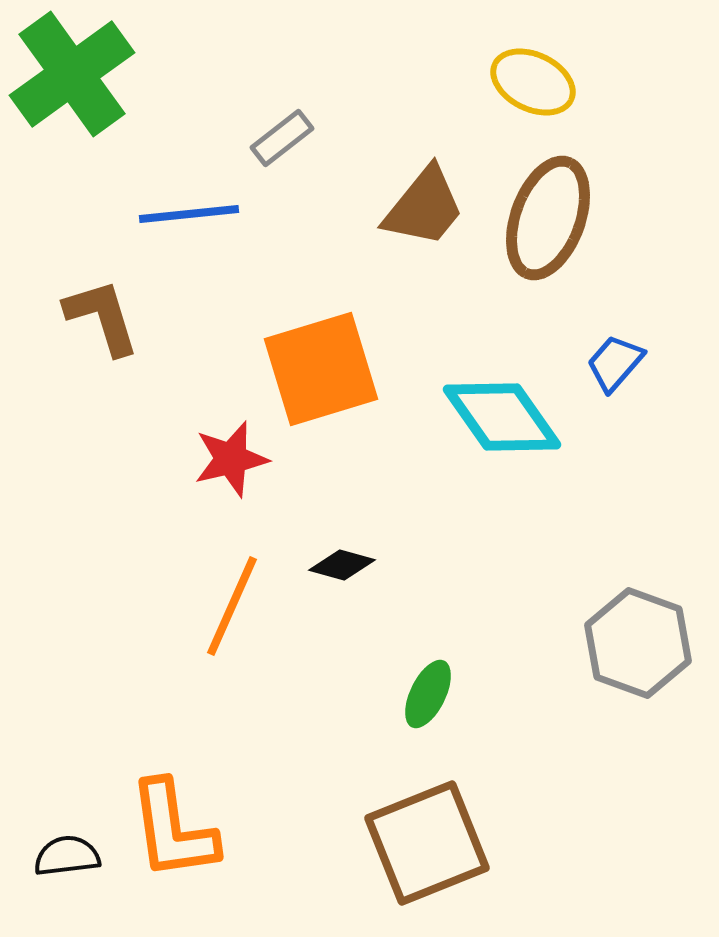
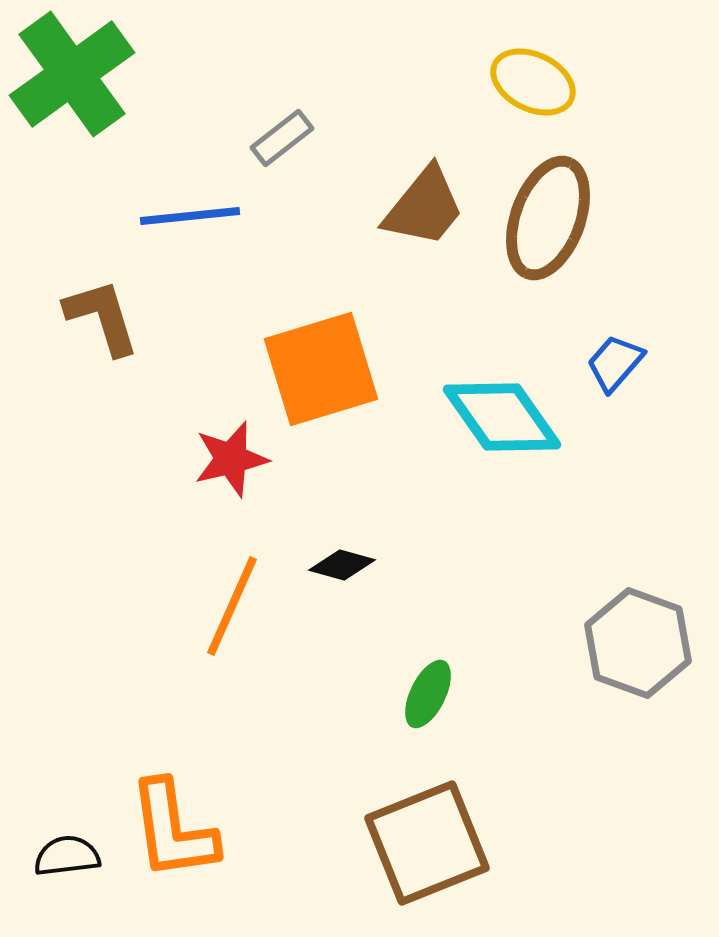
blue line: moved 1 px right, 2 px down
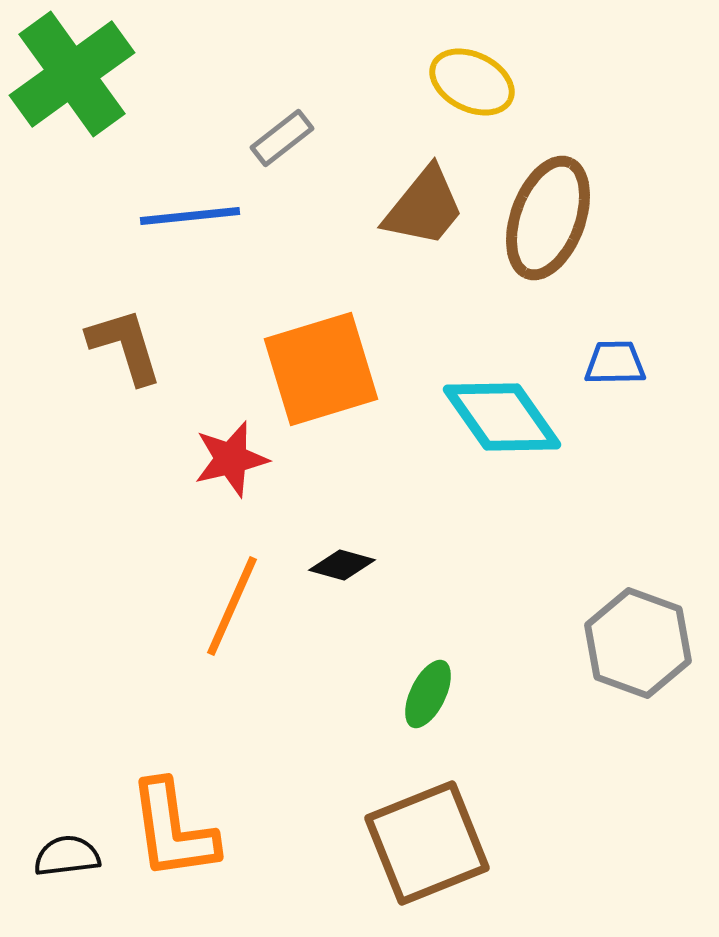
yellow ellipse: moved 61 px left
brown L-shape: moved 23 px right, 29 px down
blue trapezoid: rotated 48 degrees clockwise
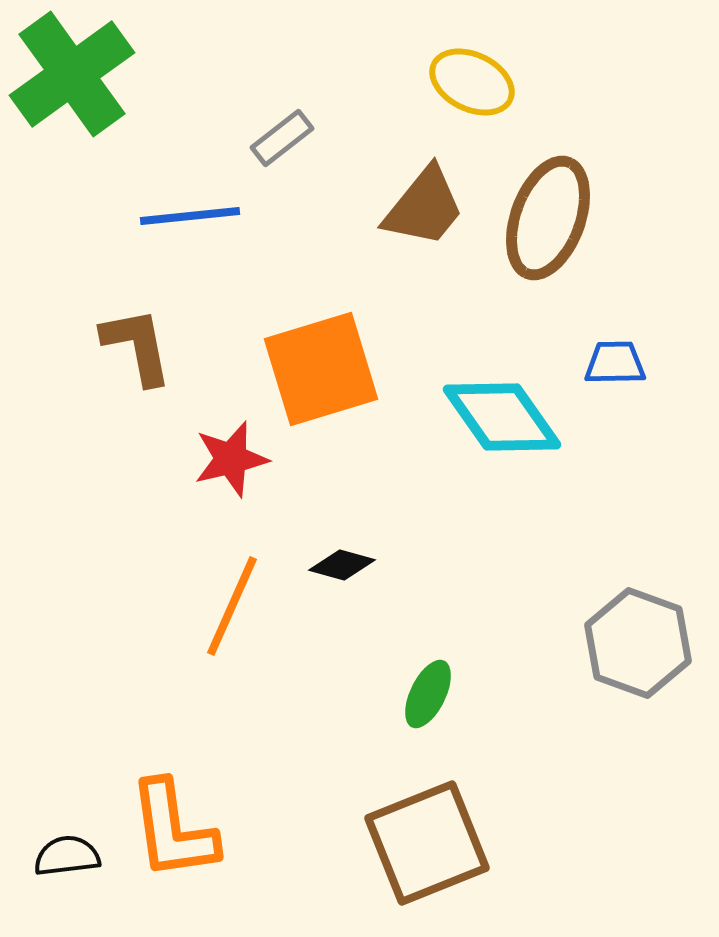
brown L-shape: moved 12 px right; rotated 6 degrees clockwise
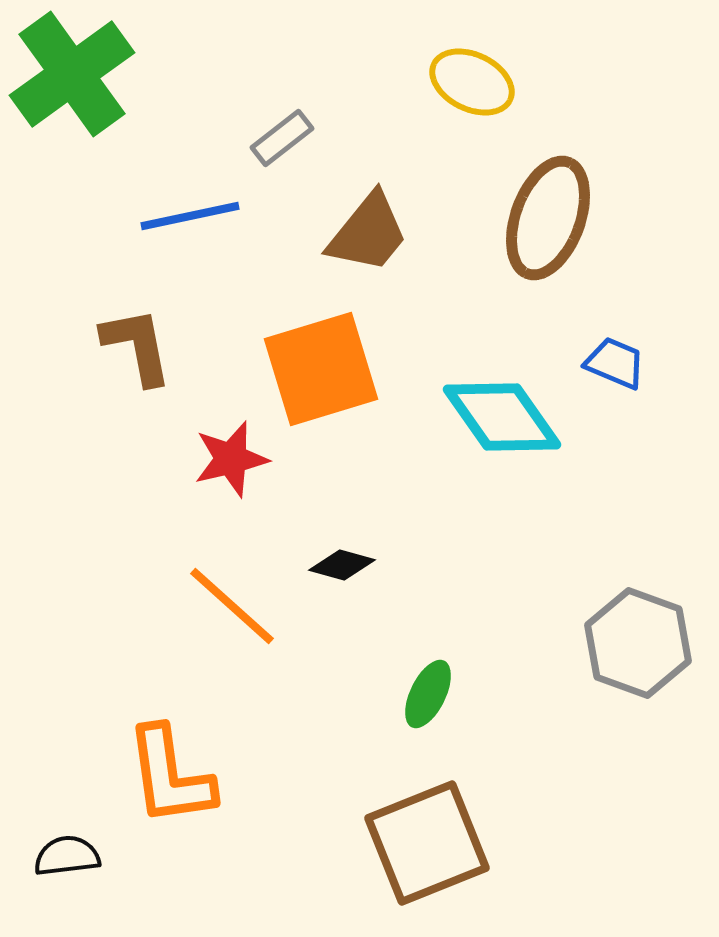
brown trapezoid: moved 56 px left, 26 px down
blue line: rotated 6 degrees counterclockwise
blue trapezoid: rotated 24 degrees clockwise
orange line: rotated 72 degrees counterclockwise
orange L-shape: moved 3 px left, 54 px up
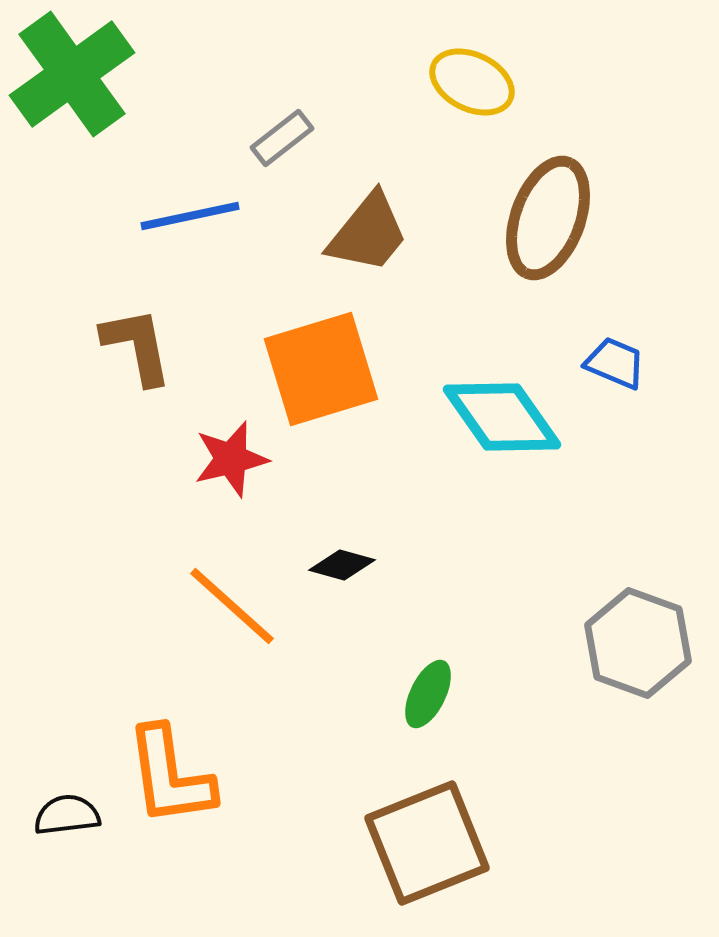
black semicircle: moved 41 px up
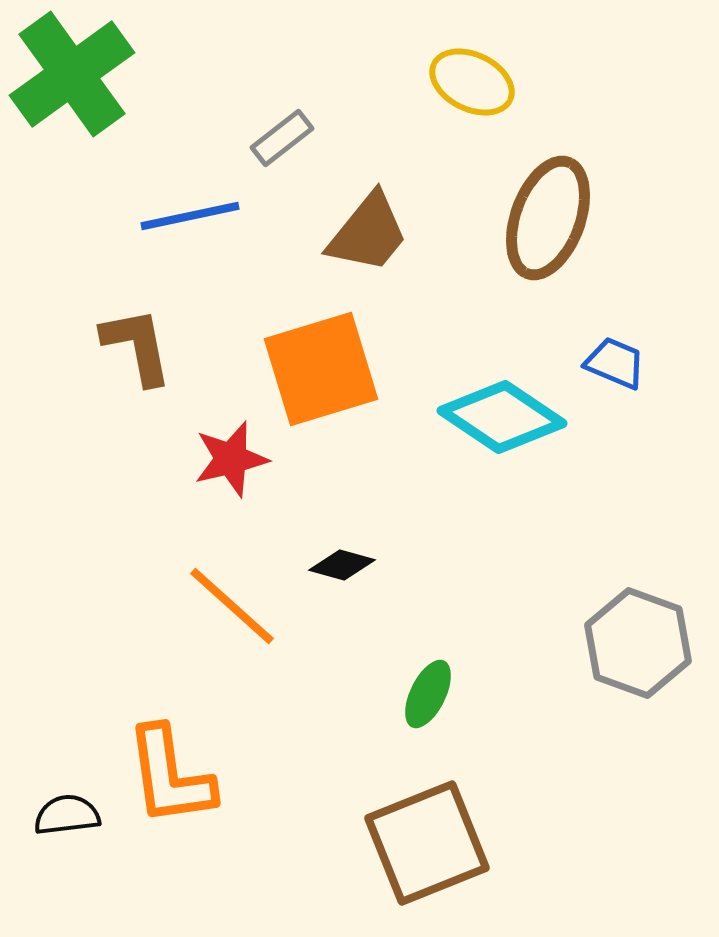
cyan diamond: rotated 21 degrees counterclockwise
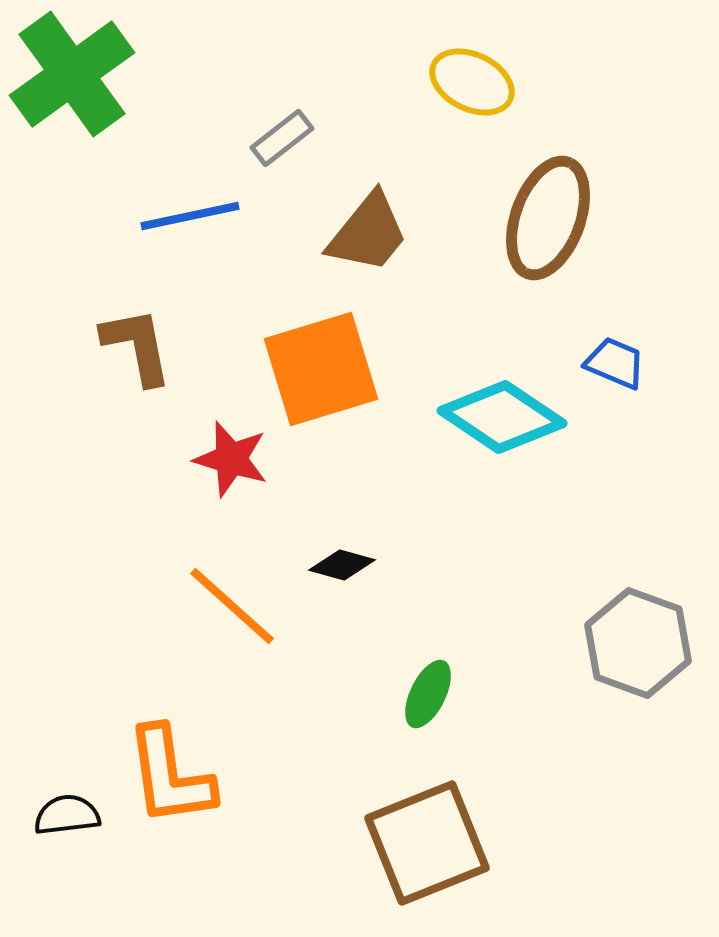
red star: rotated 30 degrees clockwise
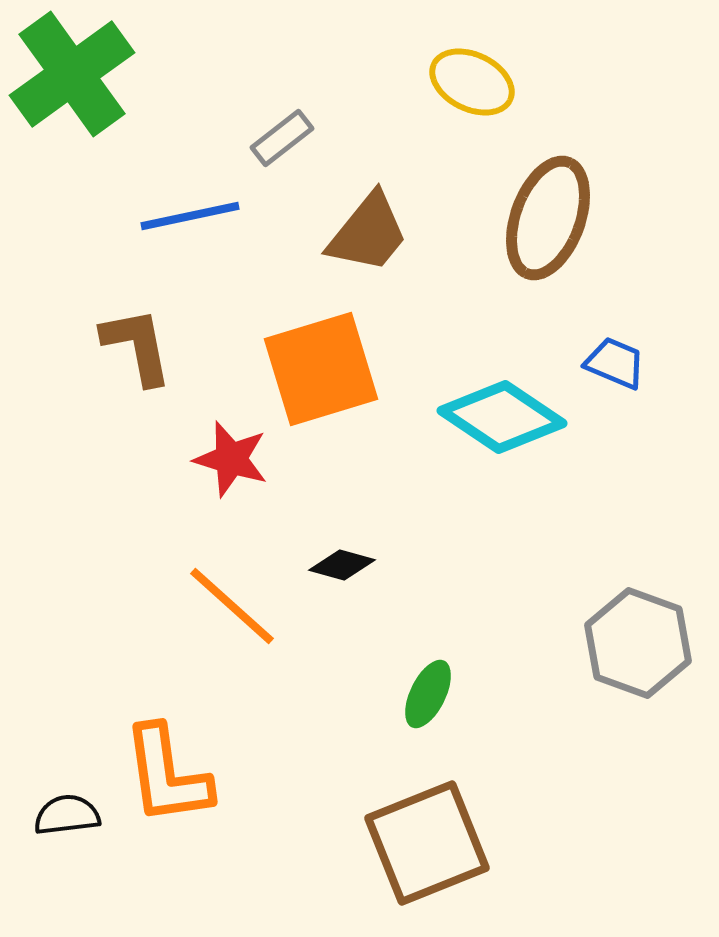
orange L-shape: moved 3 px left, 1 px up
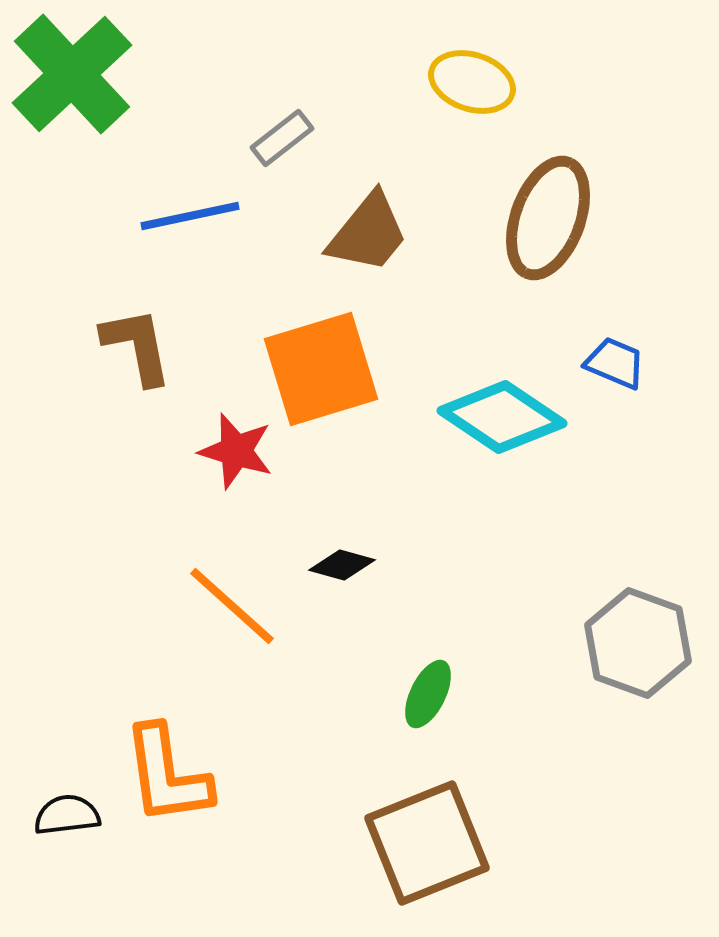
green cross: rotated 7 degrees counterclockwise
yellow ellipse: rotated 8 degrees counterclockwise
red star: moved 5 px right, 8 px up
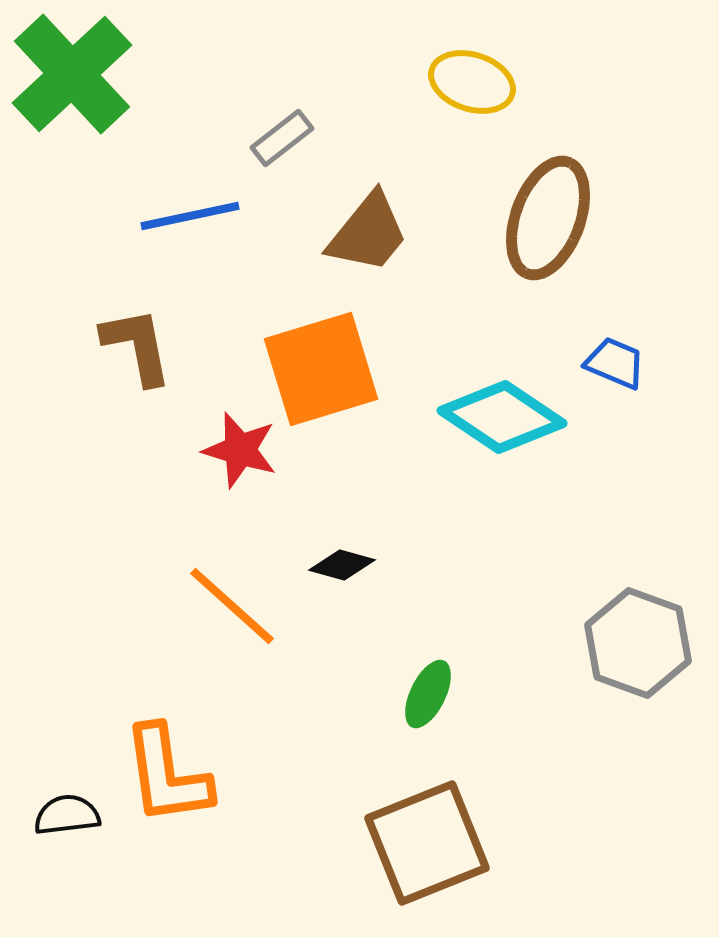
red star: moved 4 px right, 1 px up
